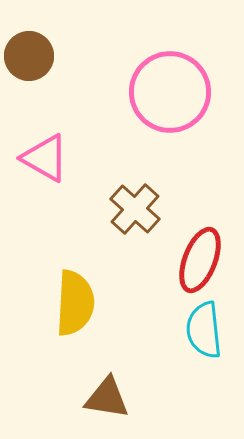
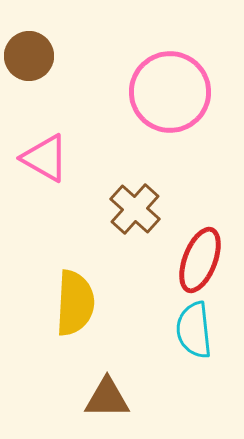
cyan semicircle: moved 10 px left
brown triangle: rotated 9 degrees counterclockwise
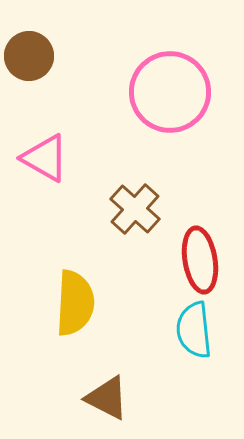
red ellipse: rotated 30 degrees counterclockwise
brown triangle: rotated 27 degrees clockwise
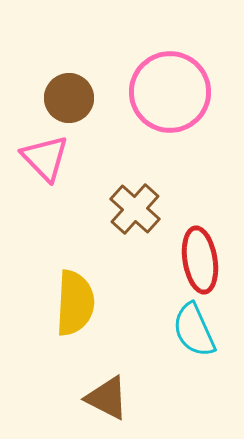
brown circle: moved 40 px right, 42 px down
pink triangle: rotated 16 degrees clockwise
cyan semicircle: rotated 18 degrees counterclockwise
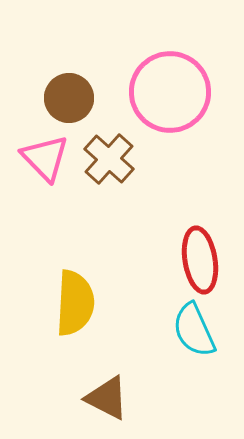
brown cross: moved 26 px left, 50 px up
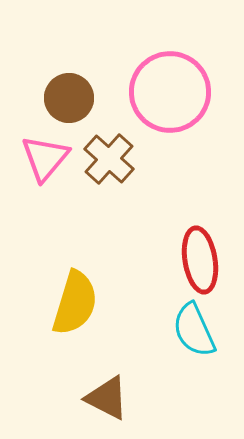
pink triangle: rotated 24 degrees clockwise
yellow semicircle: rotated 14 degrees clockwise
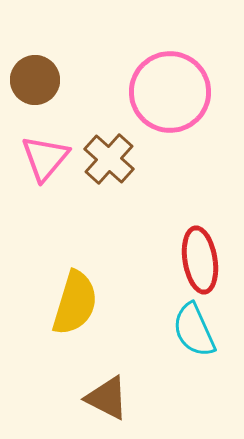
brown circle: moved 34 px left, 18 px up
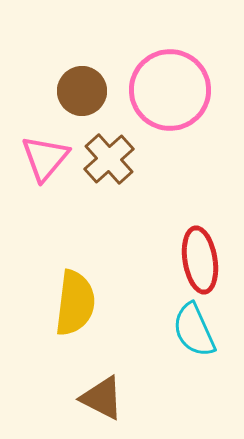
brown circle: moved 47 px right, 11 px down
pink circle: moved 2 px up
brown cross: rotated 6 degrees clockwise
yellow semicircle: rotated 10 degrees counterclockwise
brown triangle: moved 5 px left
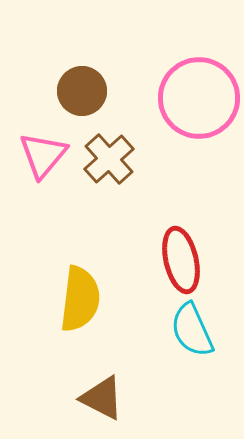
pink circle: moved 29 px right, 8 px down
pink triangle: moved 2 px left, 3 px up
red ellipse: moved 19 px left; rotated 4 degrees counterclockwise
yellow semicircle: moved 5 px right, 4 px up
cyan semicircle: moved 2 px left
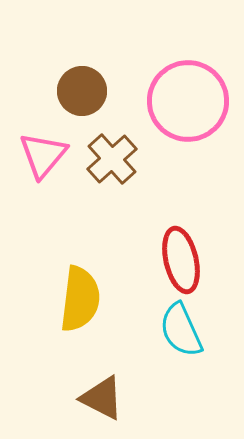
pink circle: moved 11 px left, 3 px down
brown cross: moved 3 px right
cyan semicircle: moved 11 px left
